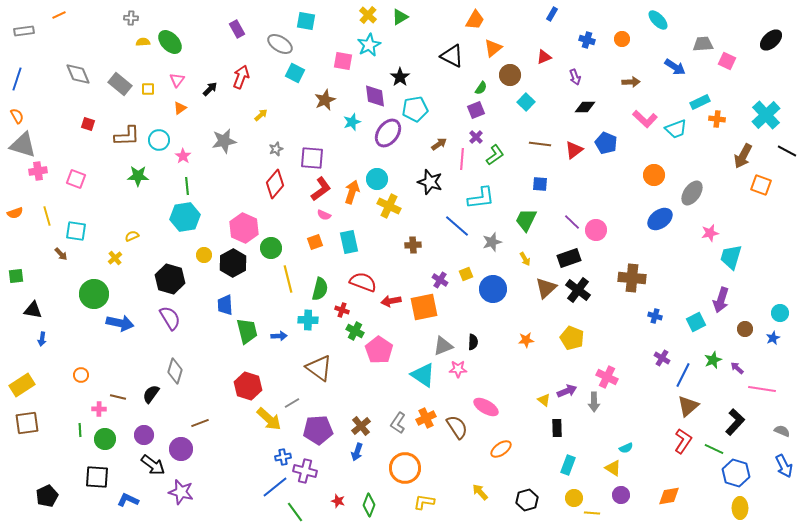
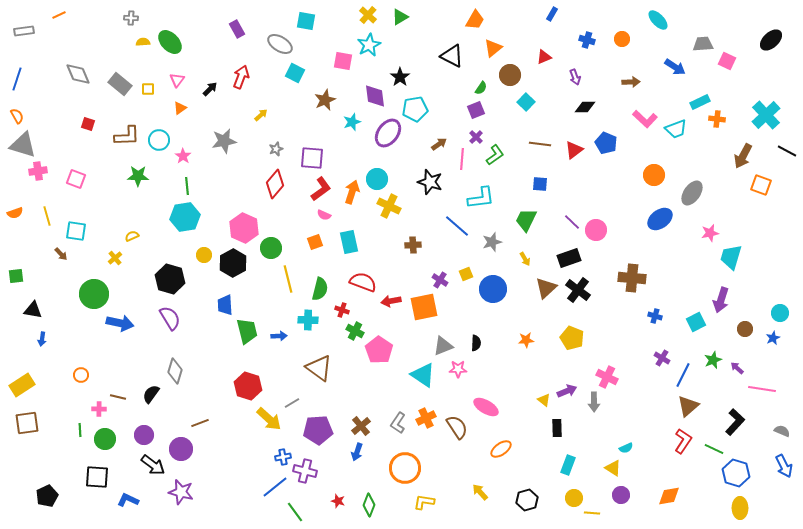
black semicircle at (473, 342): moved 3 px right, 1 px down
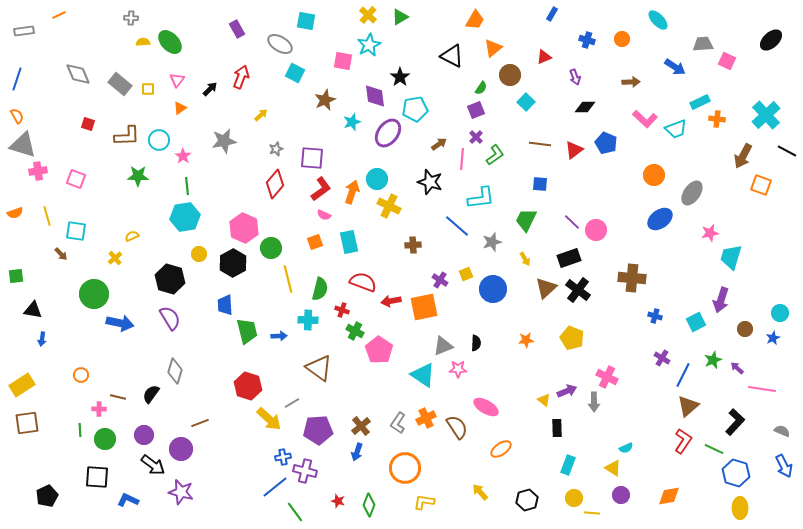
yellow circle at (204, 255): moved 5 px left, 1 px up
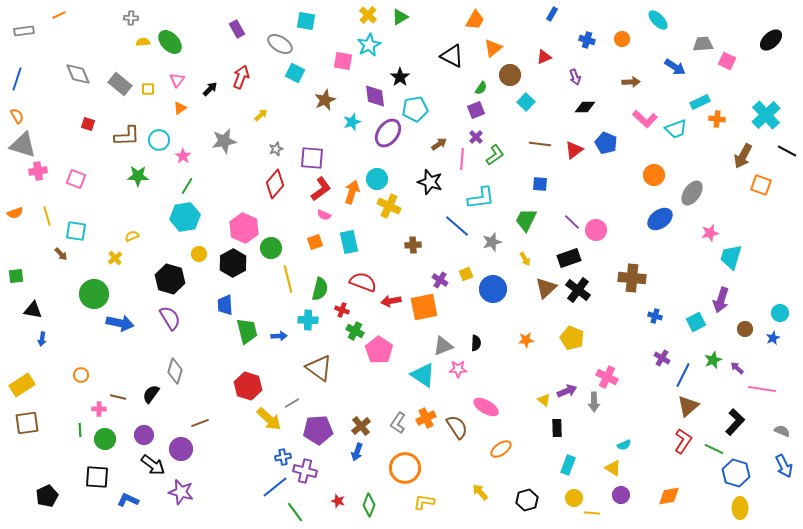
green line at (187, 186): rotated 36 degrees clockwise
cyan semicircle at (626, 448): moved 2 px left, 3 px up
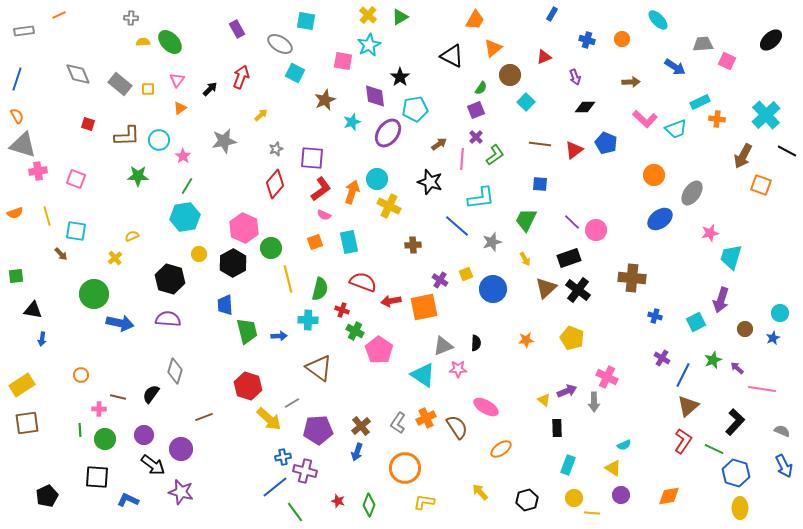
purple semicircle at (170, 318): moved 2 px left, 1 px down; rotated 55 degrees counterclockwise
brown line at (200, 423): moved 4 px right, 6 px up
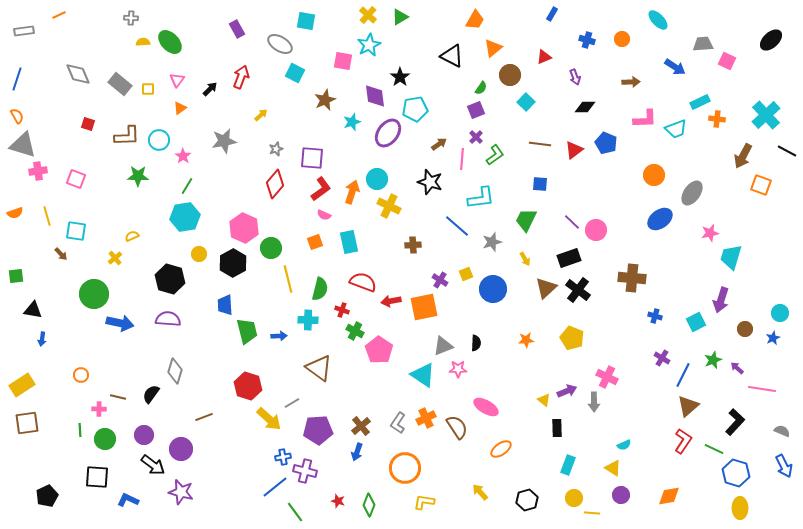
pink L-shape at (645, 119): rotated 45 degrees counterclockwise
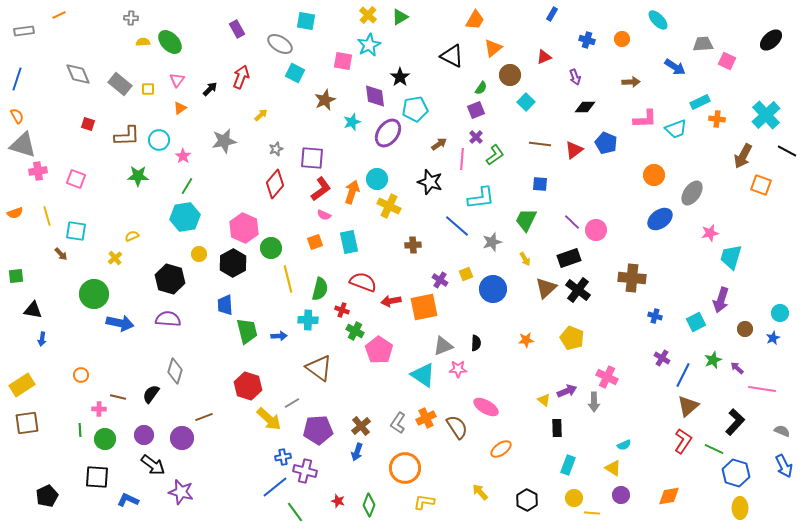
purple circle at (181, 449): moved 1 px right, 11 px up
black hexagon at (527, 500): rotated 15 degrees counterclockwise
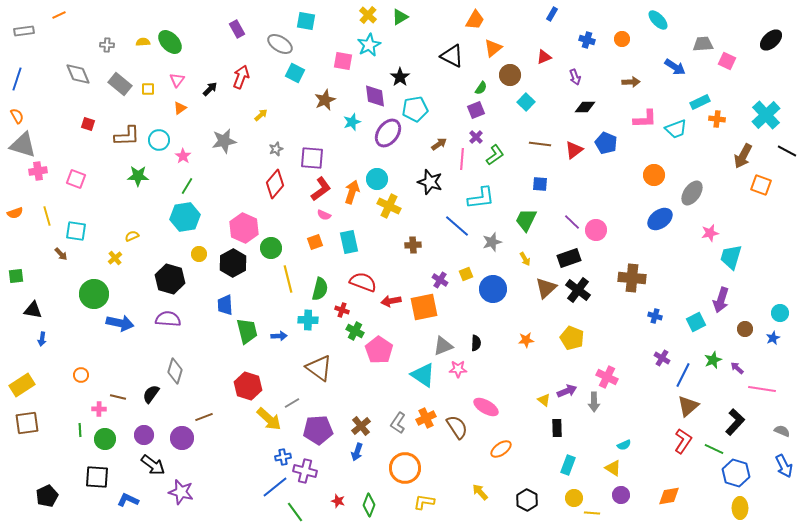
gray cross at (131, 18): moved 24 px left, 27 px down
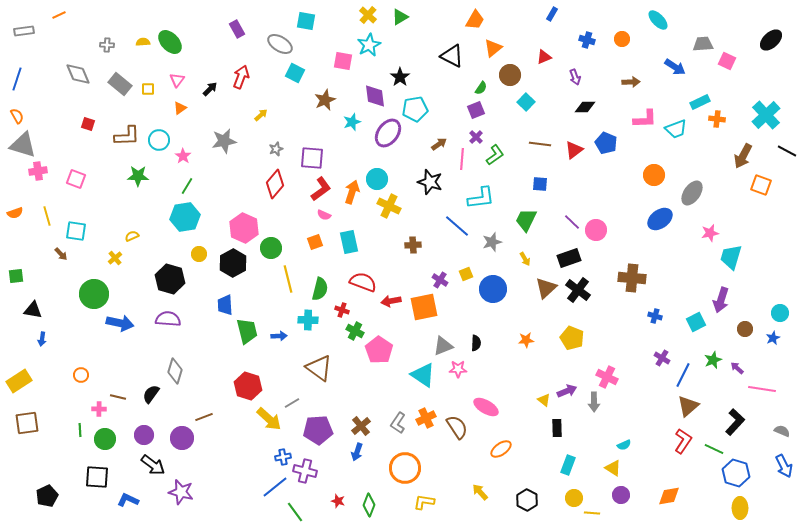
yellow rectangle at (22, 385): moved 3 px left, 4 px up
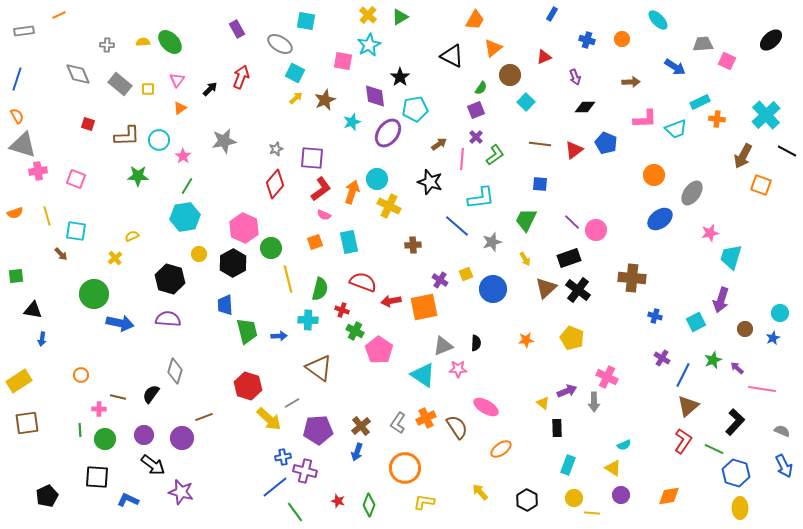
yellow arrow at (261, 115): moved 35 px right, 17 px up
yellow triangle at (544, 400): moved 1 px left, 3 px down
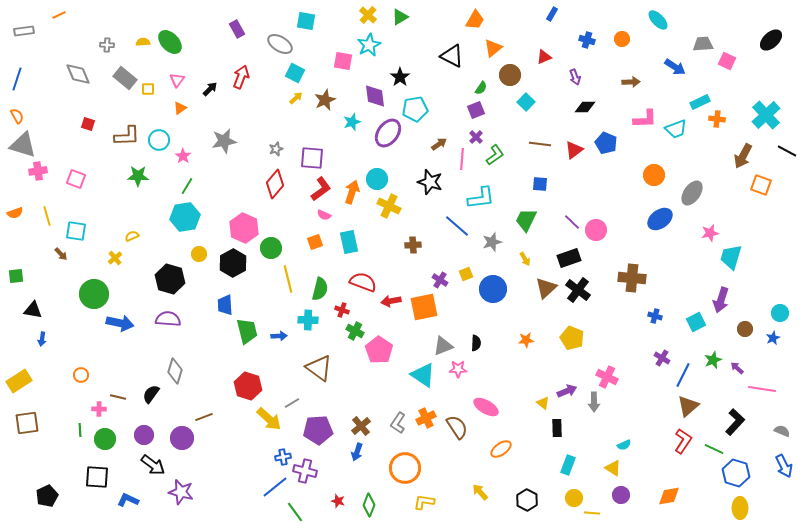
gray rectangle at (120, 84): moved 5 px right, 6 px up
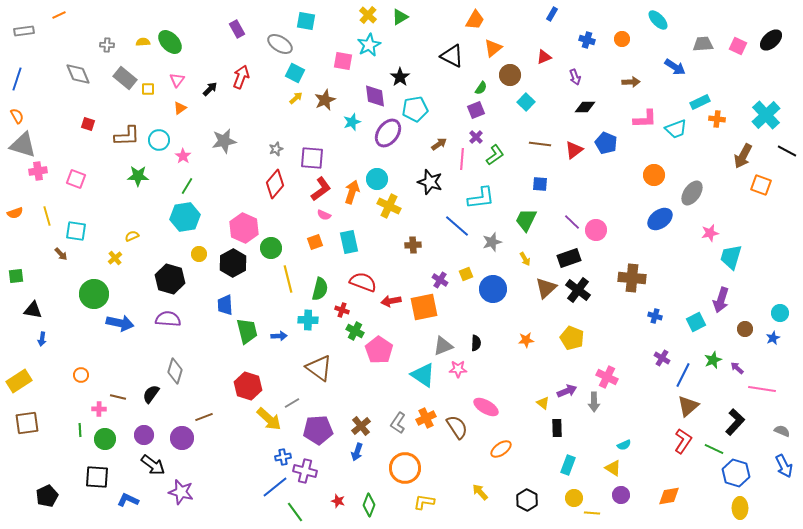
pink square at (727, 61): moved 11 px right, 15 px up
